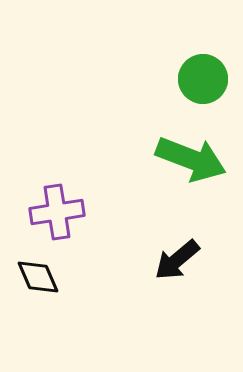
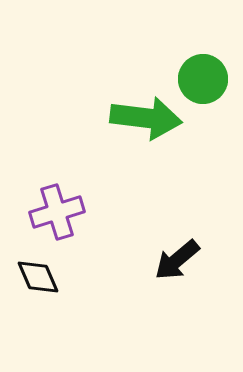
green arrow: moved 45 px left, 41 px up; rotated 14 degrees counterclockwise
purple cross: rotated 8 degrees counterclockwise
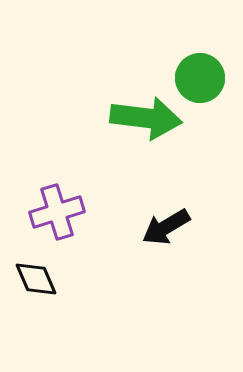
green circle: moved 3 px left, 1 px up
black arrow: moved 11 px left, 33 px up; rotated 9 degrees clockwise
black diamond: moved 2 px left, 2 px down
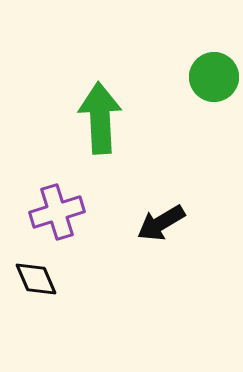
green circle: moved 14 px right, 1 px up
green arrow: moved 46 px left; rotated 100 degrees counterclockwise
black arrow: moved 5 px left, 4 px up
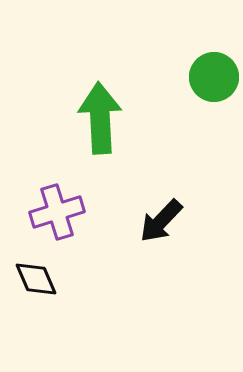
black arrow: moved 2 px up; rotated 15 degrees counterclockwise
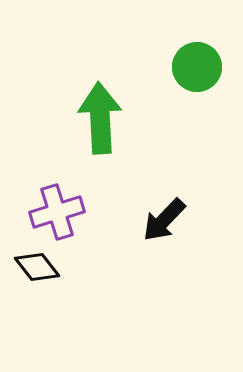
green circle: moved 17 px left, 10 px up
black arrow: moved 3 px right, 1 px up
black diamond: moved 1 px right, 12 px up; rotated 15 degrees counterclockwise
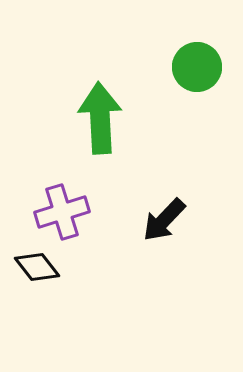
purple cross: moved 5 px right
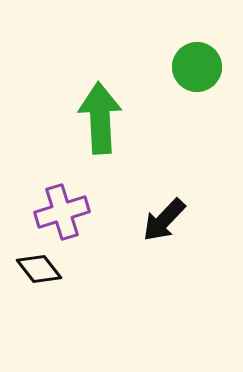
black diamond: moved 2 px right, 2 px down
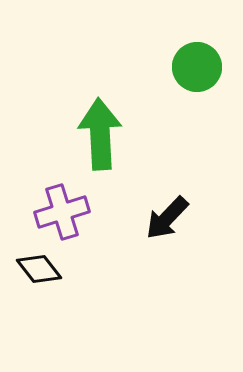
green arrow: moved 16 px down
black arrow: moved 3 px right, 2 px up
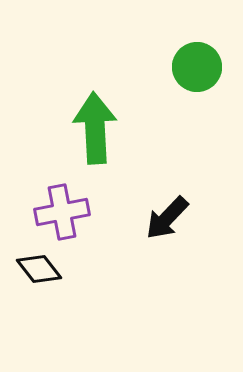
green arrow: moved 5 px left, 6 px up
purple cross: rotated 6 degrees clockwise
